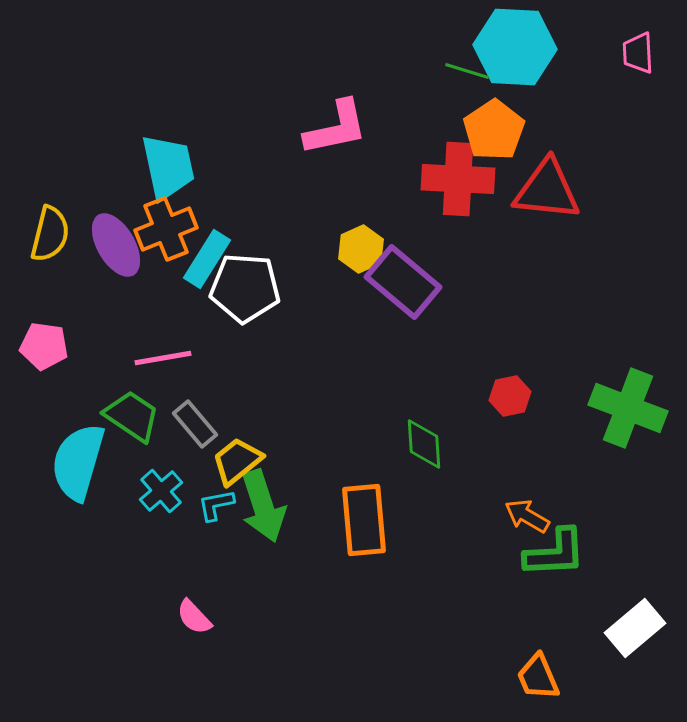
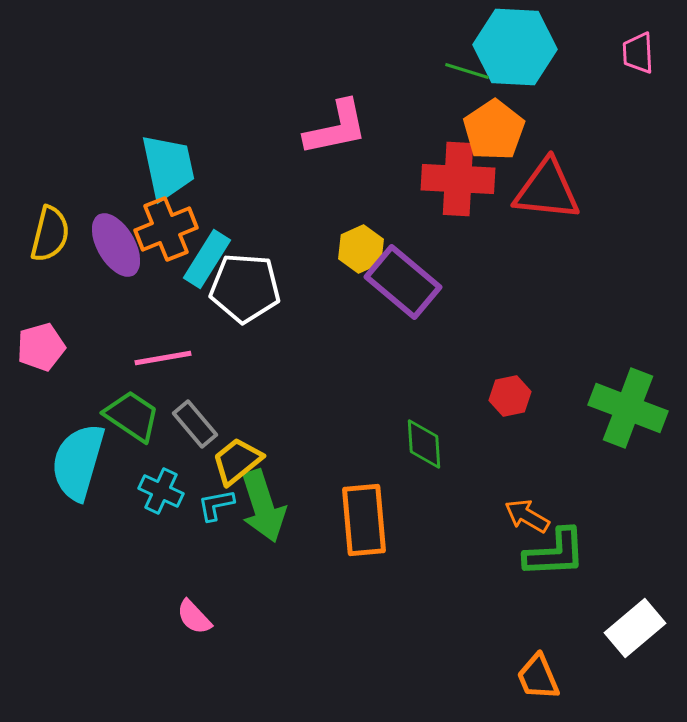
pink pentagon: moved 3 px left, 1 px down; rotated 24 degrees counterclockwise
cyan cross: rotated 24 degrees counterclockwise
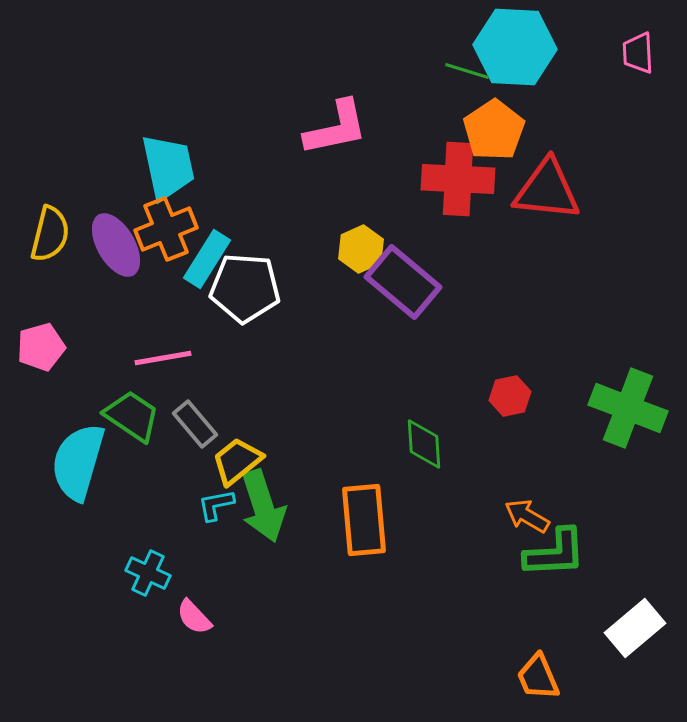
cyan cross: moved 13 px left, 82 px down
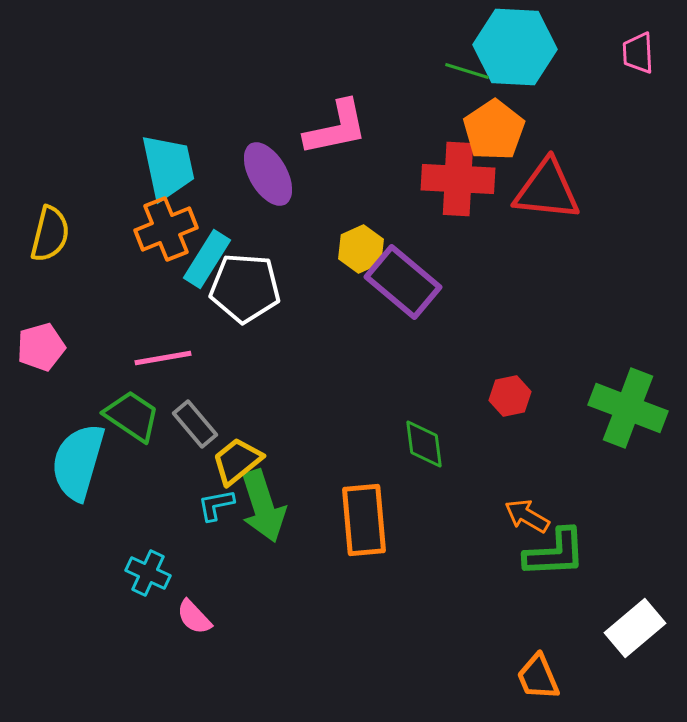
purple ellipse: moved 152 px right, 71 px up
green diamond: rotated 4 degrees counterclockwise
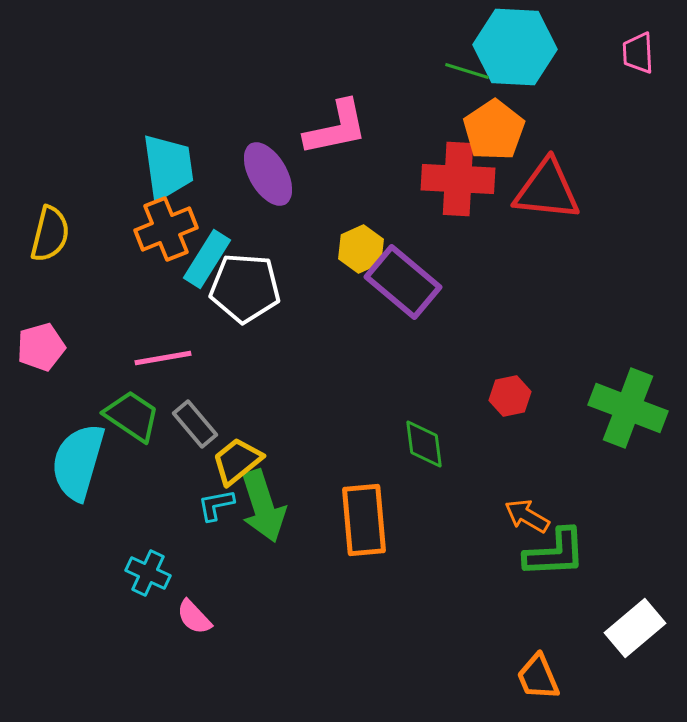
cyan trapezoid: rotated 4 degrees clockwise
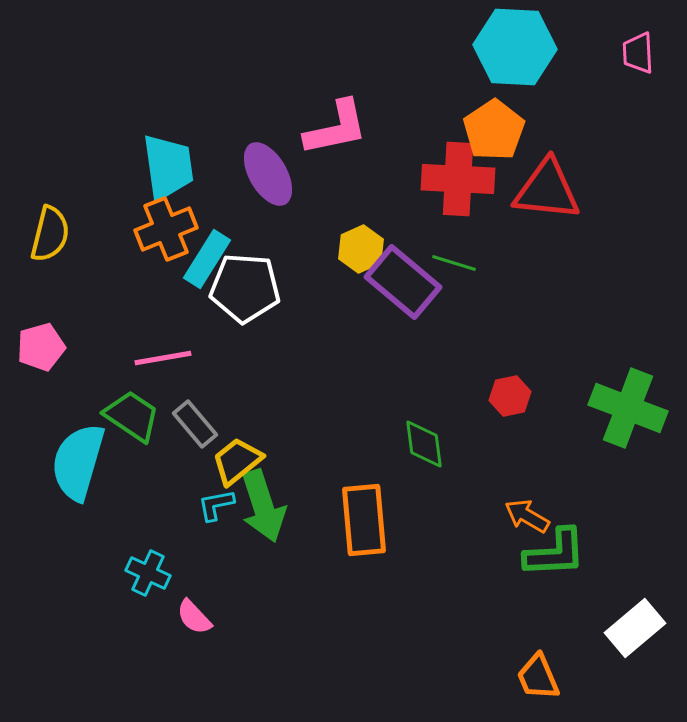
green line: moved 13 px left, 192 px down
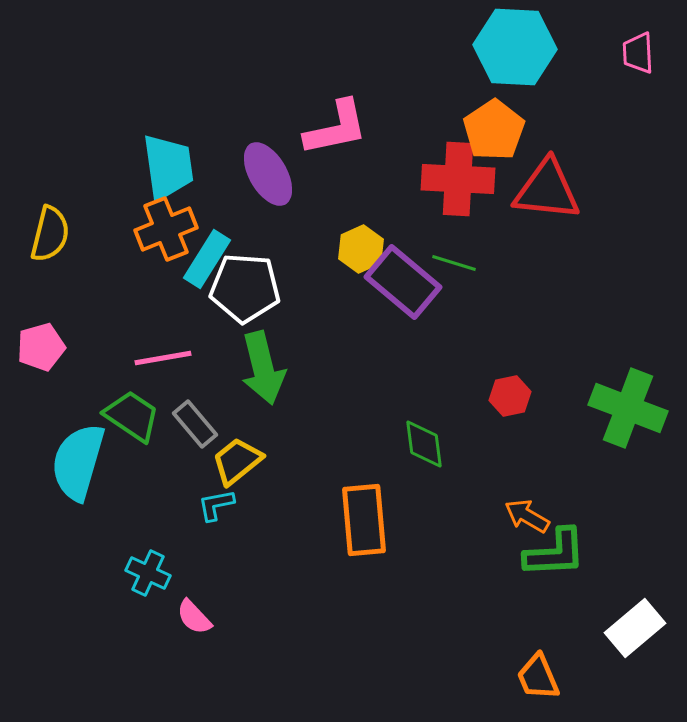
green arrow: moved 138 px up; rotated 4 degrees clockwise
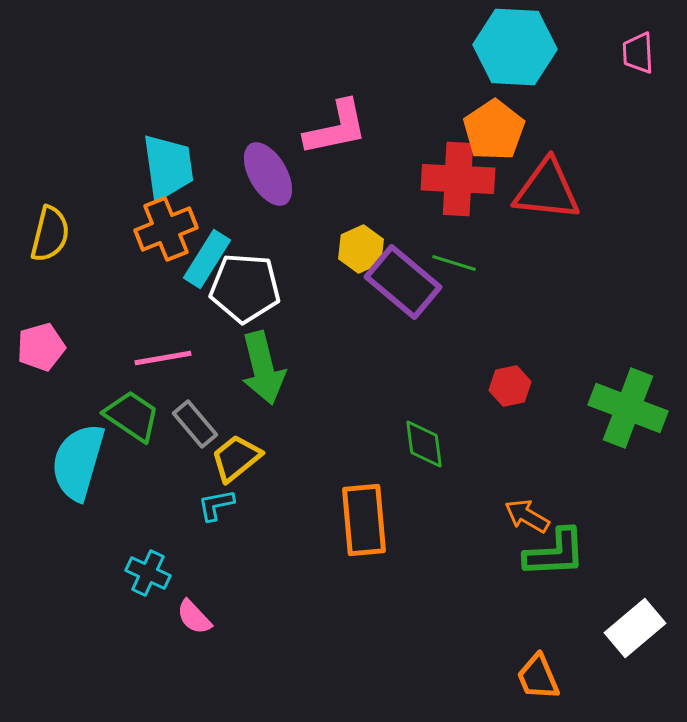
red hexagon: moved 10 px up
yellow trapezoid: moved 1 px left, 3 px up
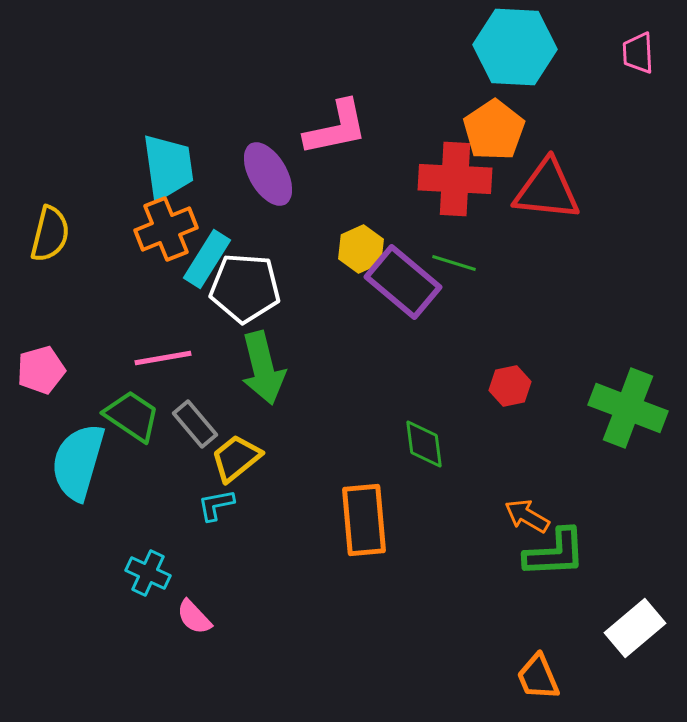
red cross: moved 3 px left
pink pentagon: moved 23 px down
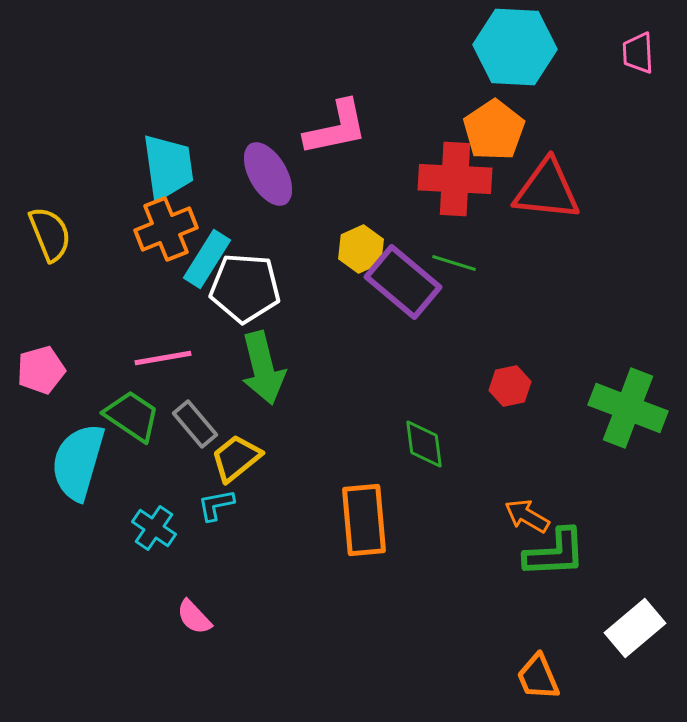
yellow semicircle: rotated 36 degrees counterclockwise
cyan cross: moved 6 px right, 45 px up; rotated 9 degrees clockwise
